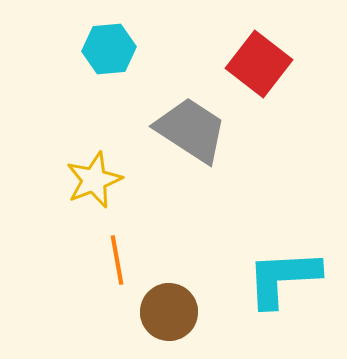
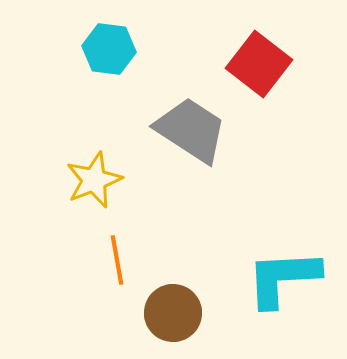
cyan hexagon: rotated 12 degrees clockwise
brown circle: moved 4 px right, 1 px down
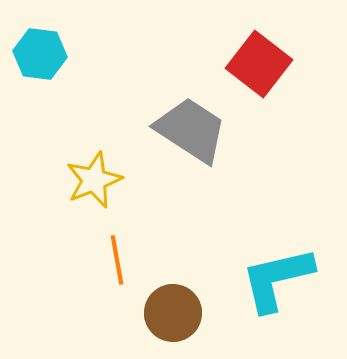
cyan hexagon: moved 69 px left, 5 px down
cyan L-shape: moved 6 px left, 1 px down; rotated 10 degrees counterclockwise
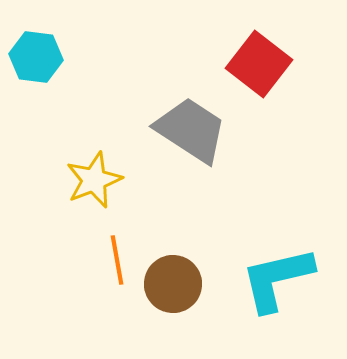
cyan hexagon: moved 4 px left, 3 px down
brown circle: moved 29 px up
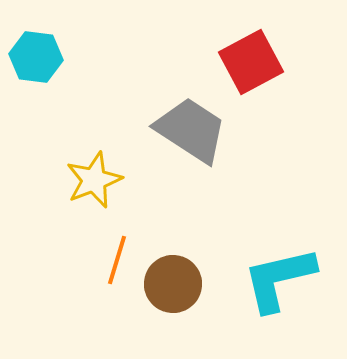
red square: moved 8 px left, 2 px up; rotated 24 degrees clockwise
orange line: rotated 27 degrees clockwise
cyan L-shape: moved 2 px right
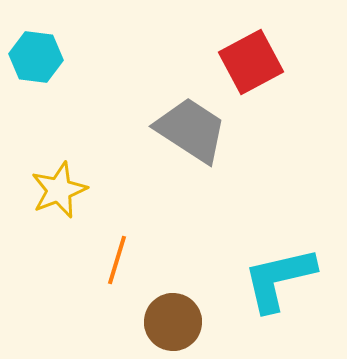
yellow star: moved 35 px left, 10 px down
brown circle: moved 38 px down
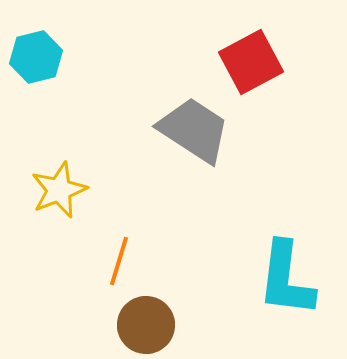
cyan hexagon: rotated 21 degrees counterclockwise
gray trapezoid: moved 3 px right
orange line: moved 2 px right, 1 px down
cyan L-shape: moved 7 px right; rotated 70 degrees counterclockwise
brown circle: moved 27 px left, 3 px down
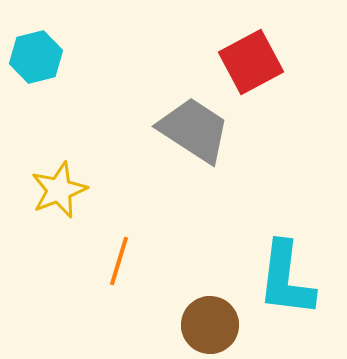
brown circle: moved 64 px right
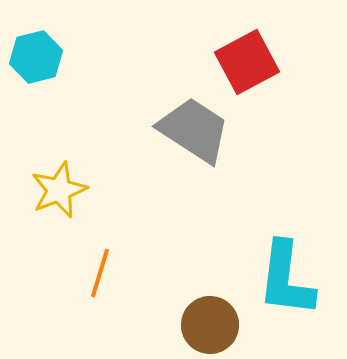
red square: moved 4 px left
orange line: moved 19 px left, 12 px down
